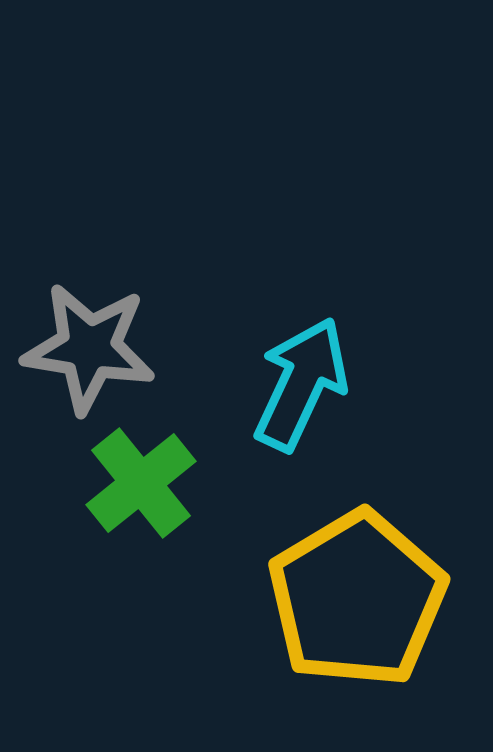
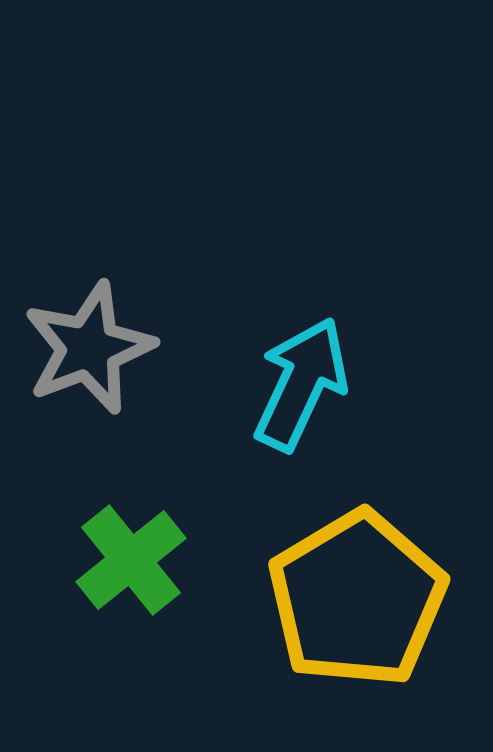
gray star: rotated 30 degrees counterclockwise
green cross: moved 10 px left, 77 px down
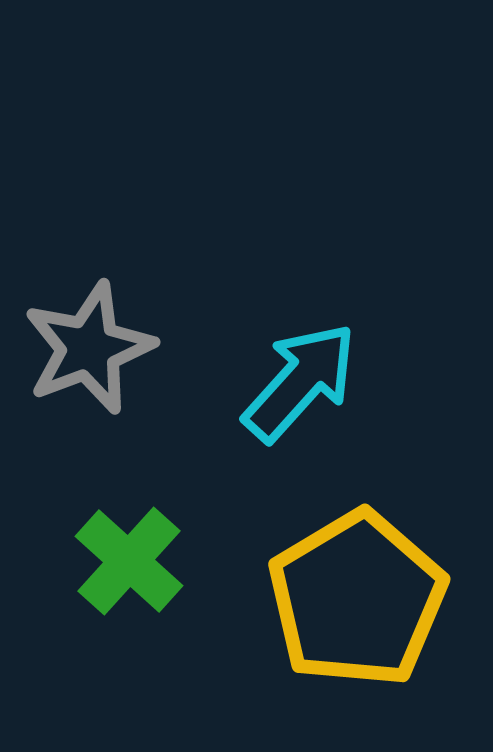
cyan arrow: moved 1 px left, 2 px up; rotated 17 degrees clockwise
green cross: moved 2 px left, 1 px down; rotated 9 degrees counterclockwise
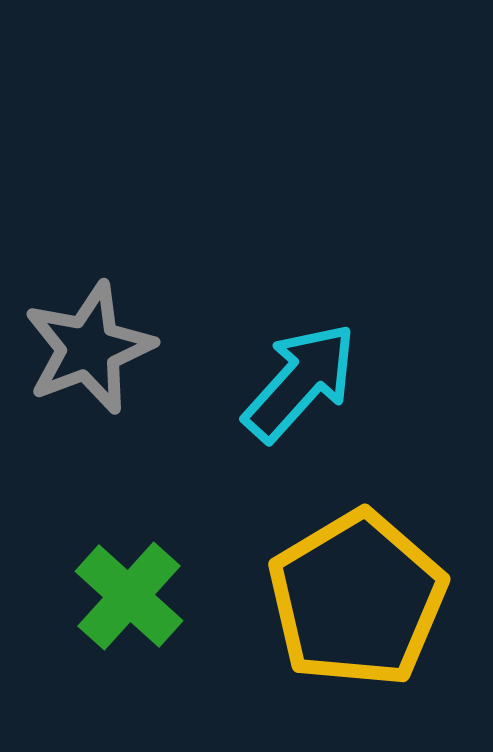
green cross: moved 35 px down
